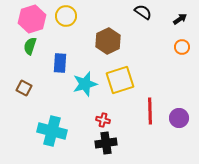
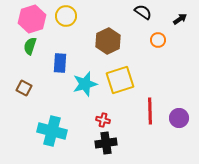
orange circle: moved 24 px left, 7 px up
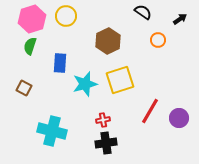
red line: rotated 32 degrees clockwise
red cross: rotated 24 degrees counterclockwise
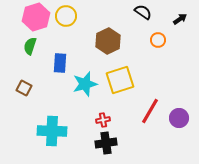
pink hexagon: moved 4 px right, 2 px up
cyan cross: rotated 12 degrees counterclockwise
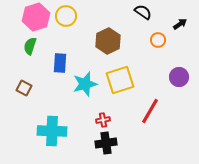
black arrow: moved 5 px down
purple circle: moved 41 px up
